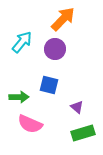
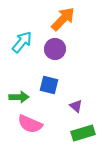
purple triangle: moved 1 px left, 1 px up
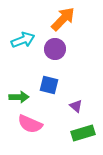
cyan arrow: moved 1 px right, 2 px up; rotated 30 degrees clockwise
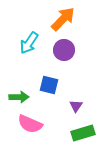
cyan arrow: moved 6 px right, 3 px down; rotated 145 degrees clockwise
purple circle: moved 9 px right, 1 px down
purple triangle: rotated 24 degrees clockwise
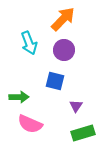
cyan arrow: rotated 55 degrees counterclockwise
blue square: moved 6 px right, 4 px up
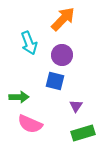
purple circle: moved 2 px left, 5 px down
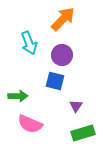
green arrow: moved 1 px left, 1 px up
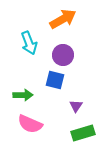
orange arrow: rotated 16 degrees clockwise
purple circle: moved 1 px right
blue square: moved 1 px up
green arrow: moved 5 px right, 1 px up
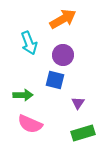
purple triangle: moved 2 px right, 3 px up
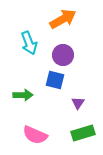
pink semicircle: moved 5 px right, 11 px down
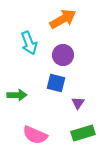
blue square: moved 1 px right, 3 px down
green arrow: moved 6 px left
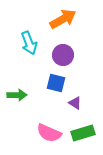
purple triangle: moved 3 px left; rotated 32 degrees counterclockwise
pink semicircle: moved 14 px right, 2 px up
